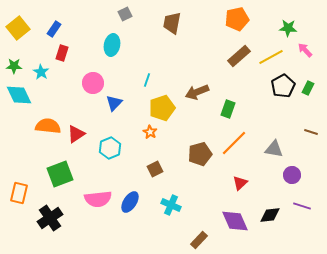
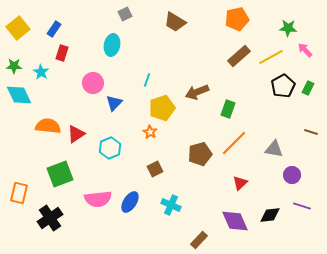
brown trapezoid at (172, 23): moved 3 px right, 1 px up; rotated 70 degrees counterclockwise
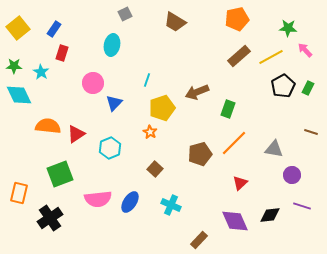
brown square at (155, 169): rotated 21 degrees counterclockwise
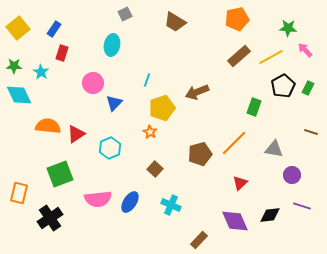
green rectangle at (228, 109): moved 26 px right, 2 px up
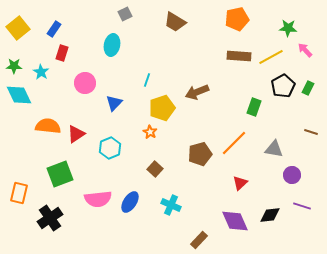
brown rectangle at (239, 56): rotated 45 degrees clockwise
pink circle at (93, 83): moved 8 px left
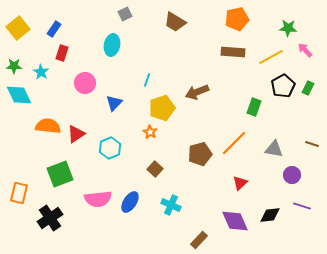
brown rectangle at (239, 56): moved 6 px left, 4 px up
brown line at (311, 132): moved 1 px right, 12 px down
